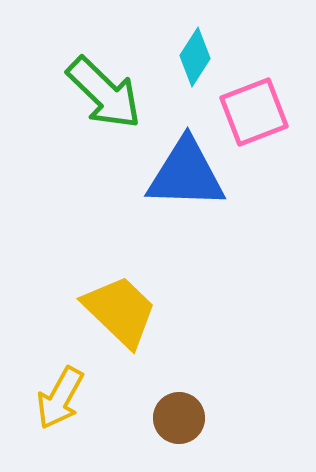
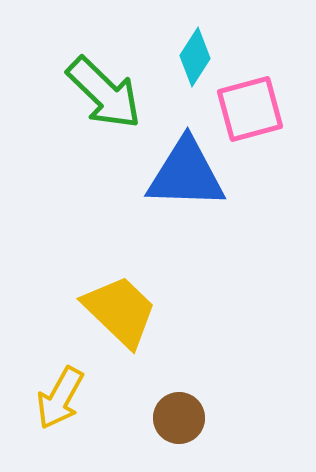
pink square: moved 4 px left, 3 px up; rotated 6 degrees clockwise
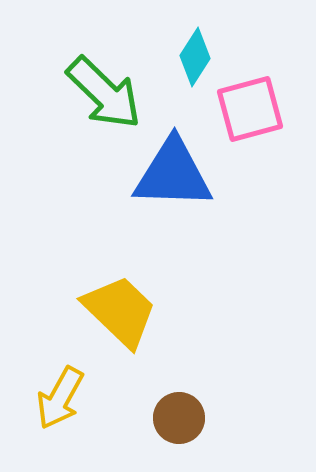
blue triangle: moved 13 px left
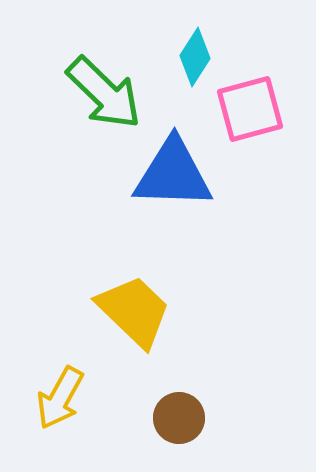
yellow trapezoid: moved 14 px right
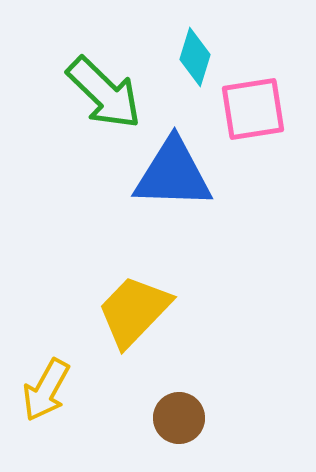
cyan diamond: rotated 16 degrees counterclockwise
pink square: moved 3 px right; rotated 6 degrees clockwise
yellow trapezoid: rotated 90 degrees counterclockwise
yellow arrow: moved 14 px left, 8 px up
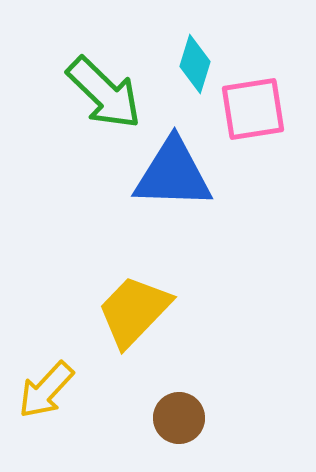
cyan diamond: moved 7 px down
yellow arrow: rotated 14 degrees clockwise
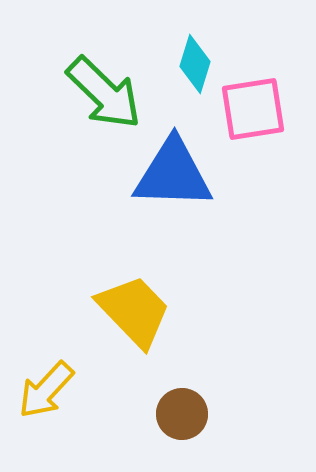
yellow trapezoid: rotated 92 degrees clockwise
brown circle: moved 3 px right, 4 px up
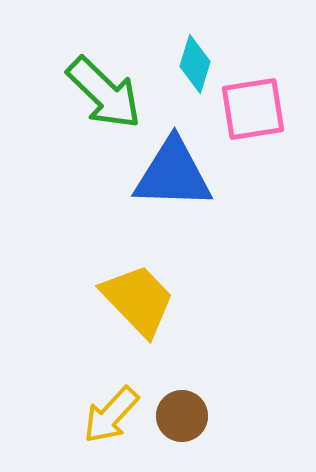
yellow trapezoid: moved 4 px right, 11 px up
yellow arrow: moved 65 px right, 25 px down
brown circle: moved 2 px down
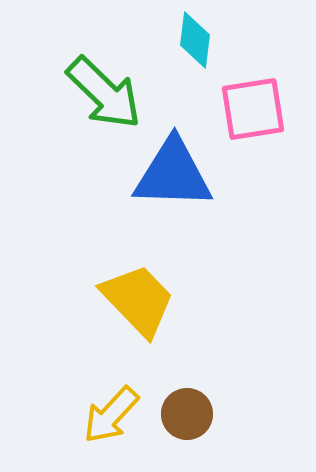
cyan diamond: moved 24 px up; rotated 10 degrees counterclockwise
brown circle: moved 5 px right, 2 px up
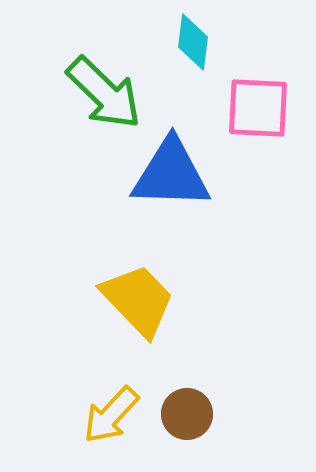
cyan diamond: moved 2 px left, 2 px down
pink square: moved 5 px right, 1 px up; rotated 12 degrees clockwise
blue triangle: moved 2 px left
